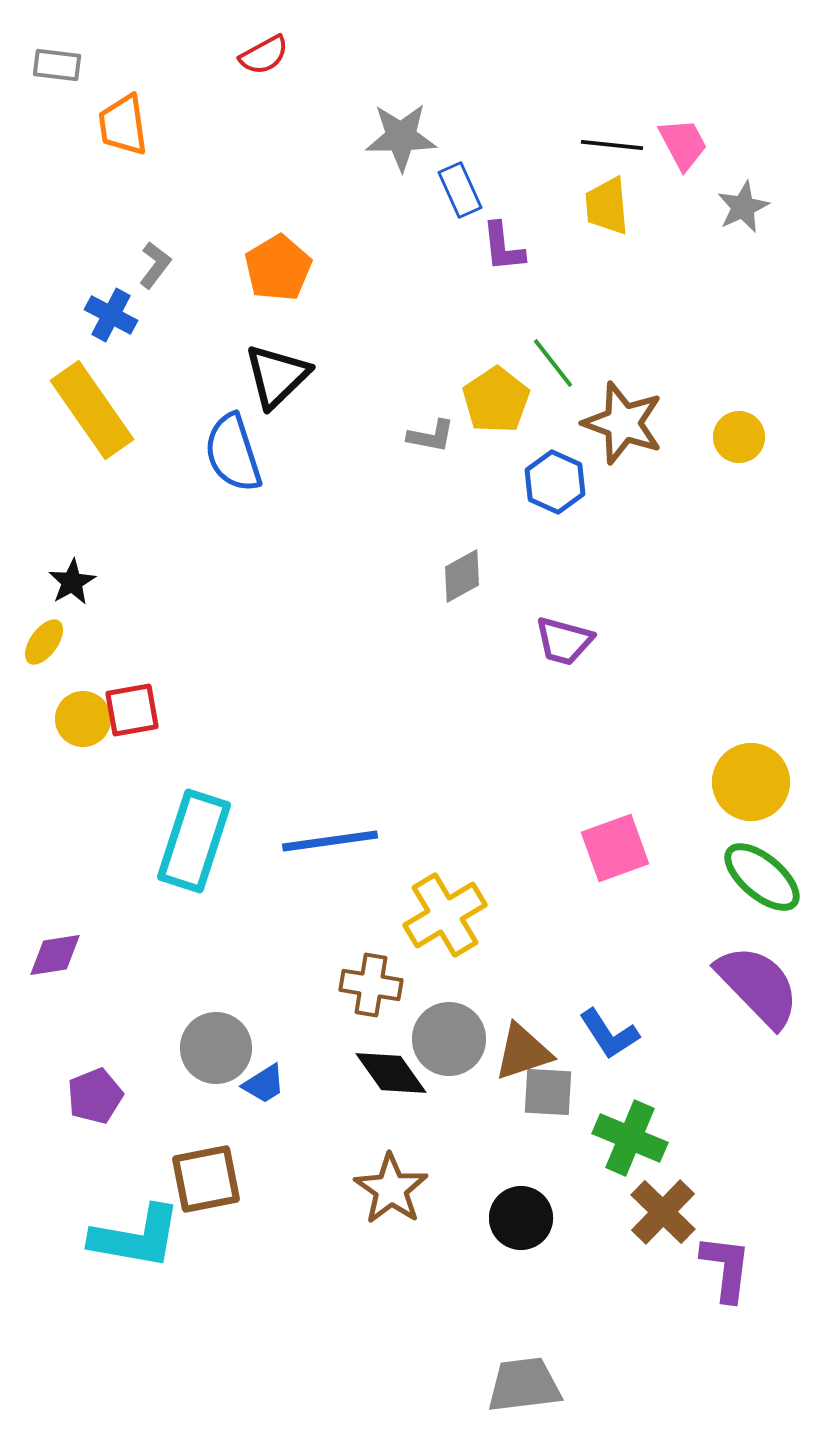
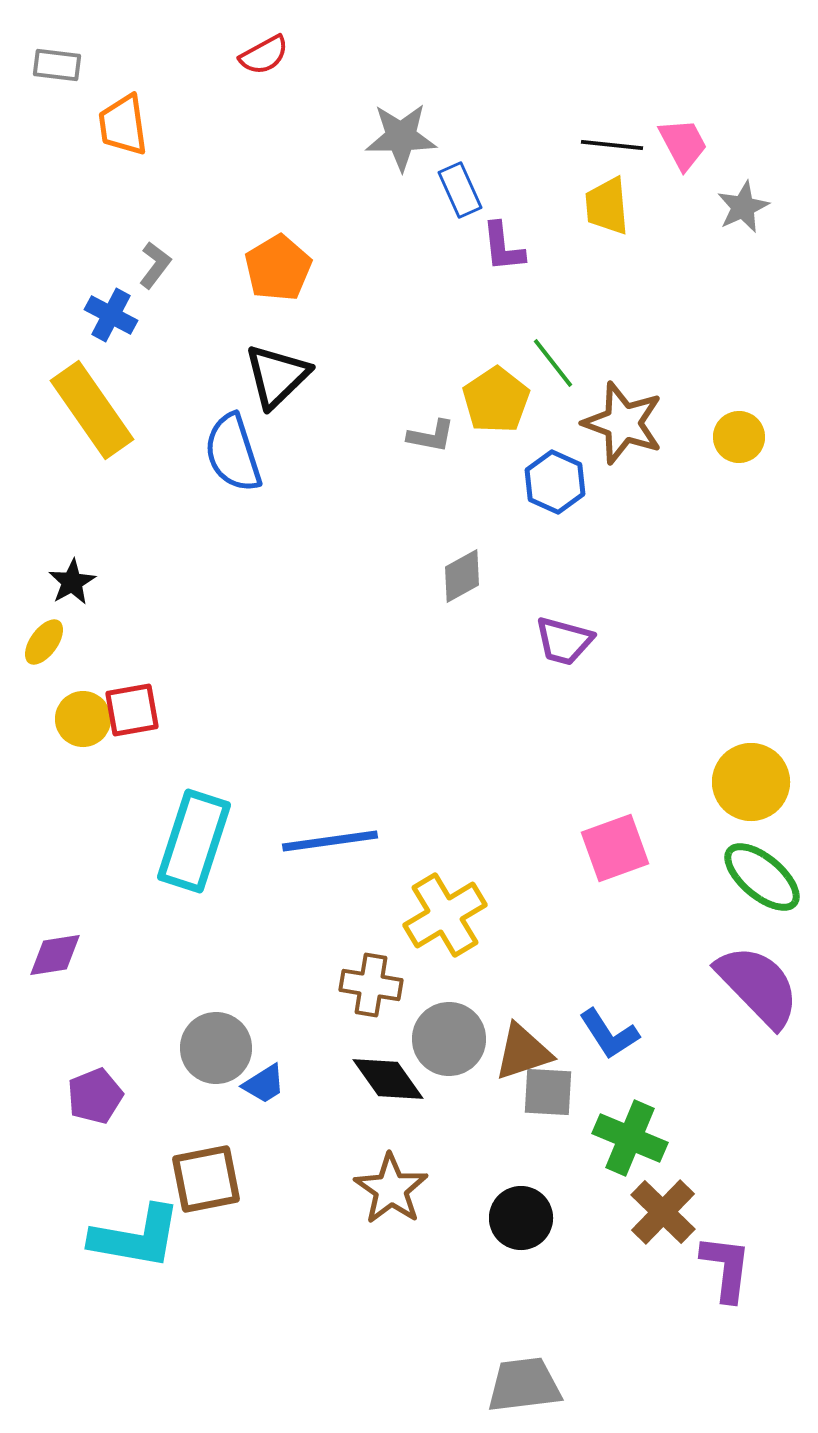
black diamond at (391, 1073): moved 3 px left, 6 px down
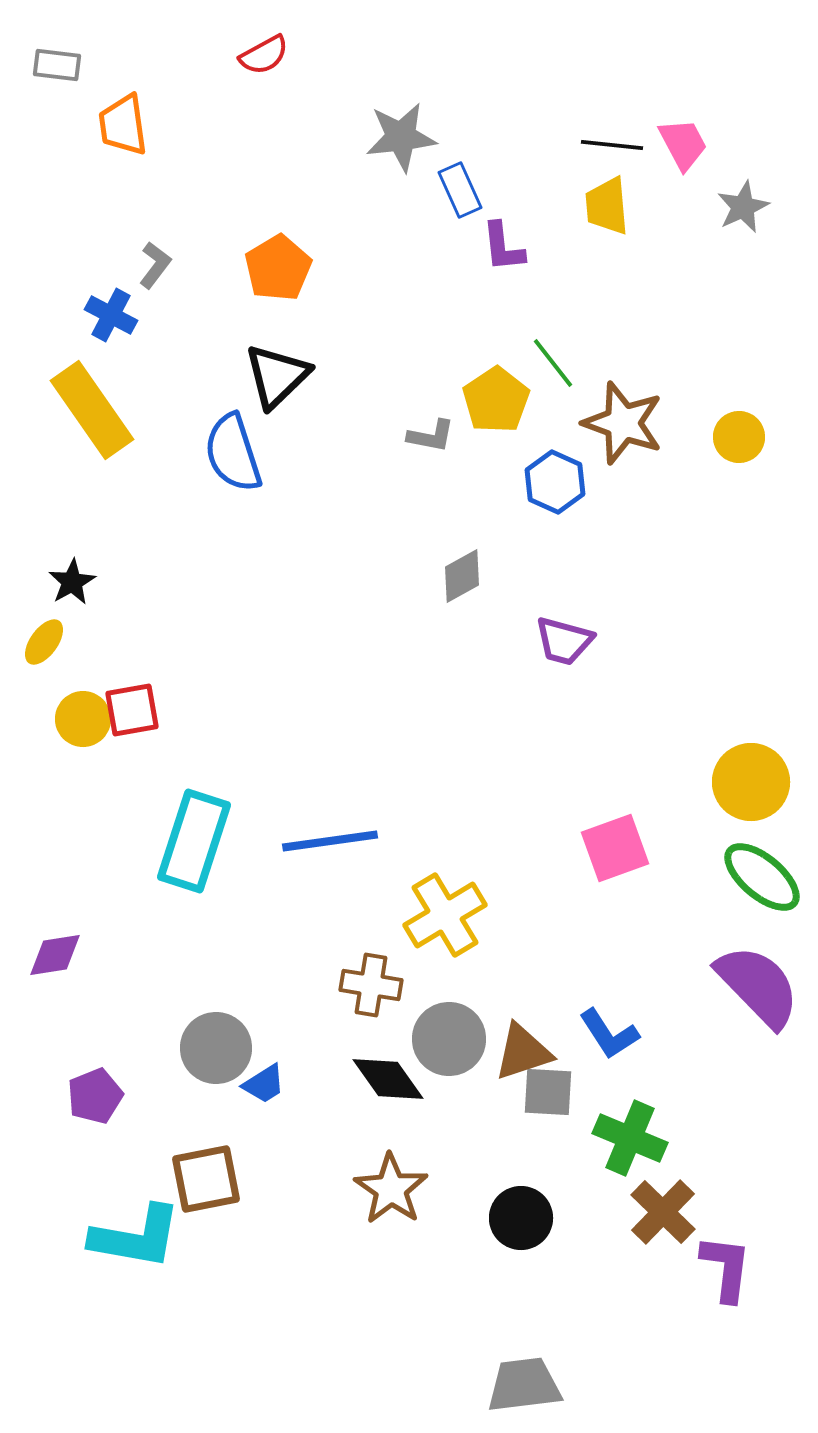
gray star at (401, 137): rotated 6 degrees counterclockwise
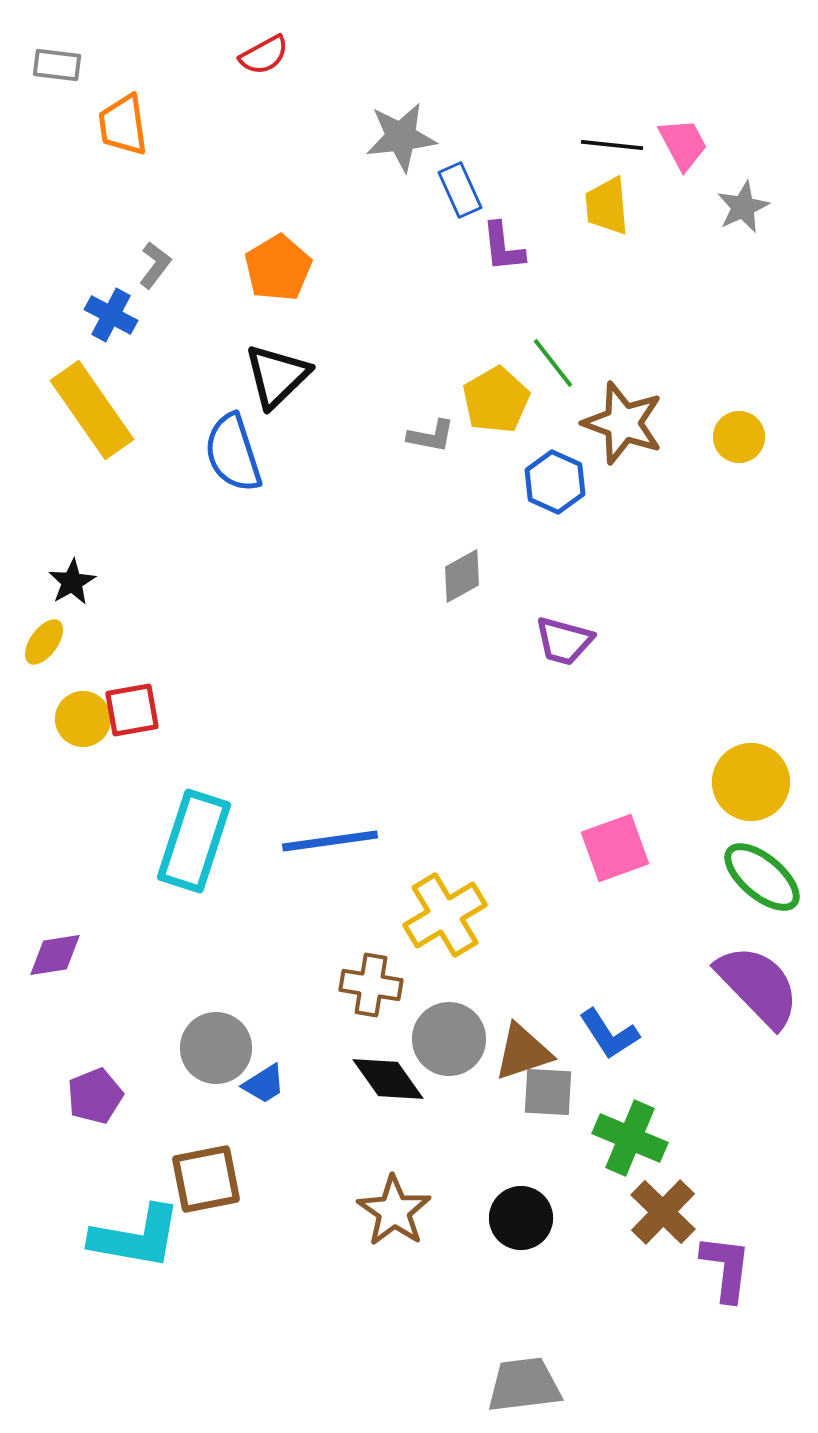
yellow pentagon at (496, 400): rotated 4 degrees clockwise
brown star at (391, 1189): moved 3 px right, 22 px down
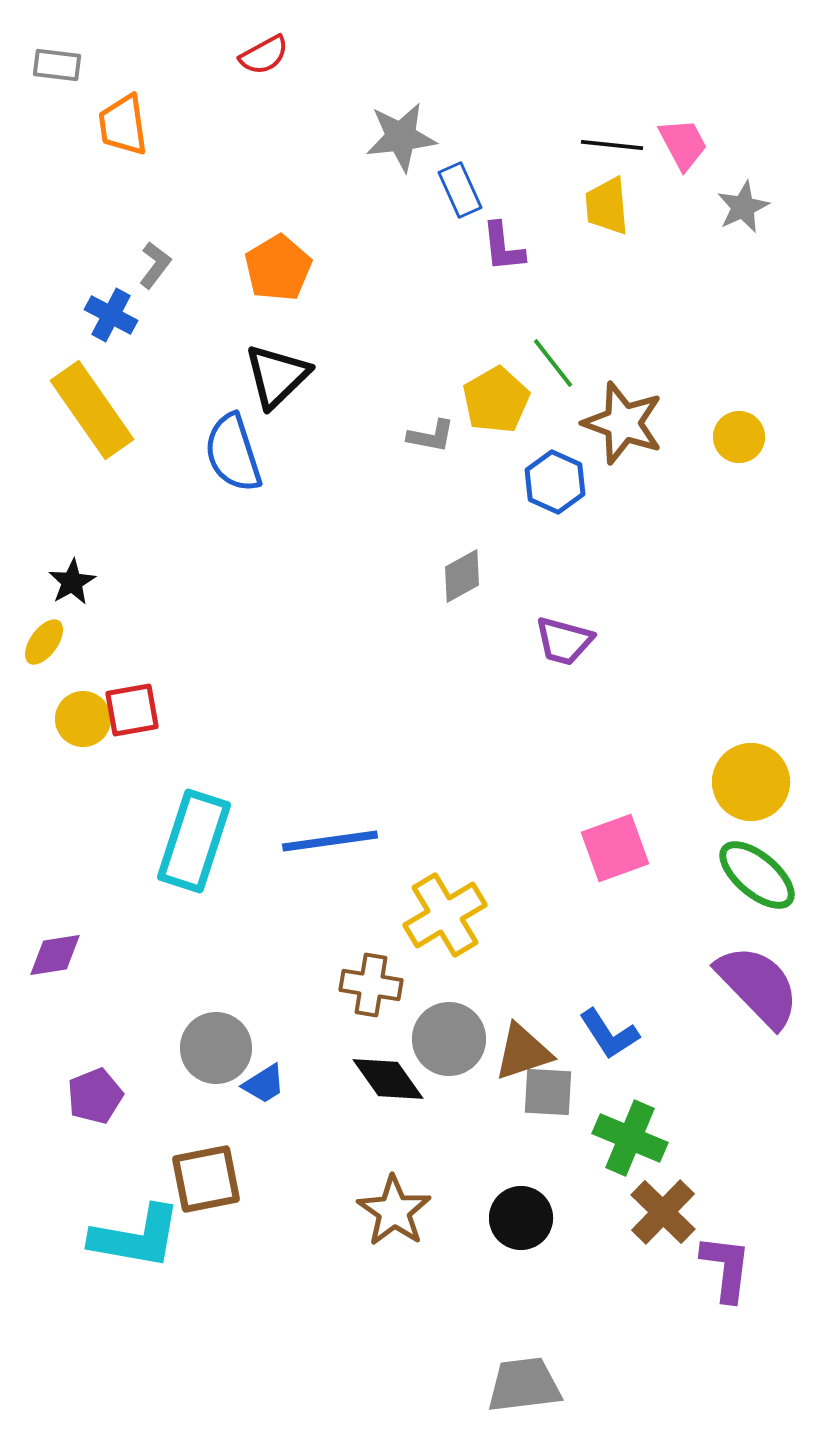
green ellipse at (762, 877): moved 5 px left, 2 px up
